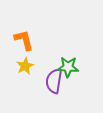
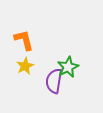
green star: rotated 30 degrees counterclockwise
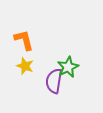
yellow star: rotated 24 degrees counterclockwise
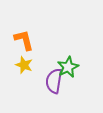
yellow star: moved 1 px left, 1 px up
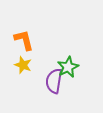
yellow star: moved 1 px left
